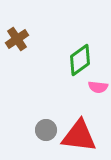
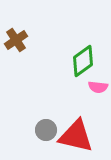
brown cross: moved 1 px left, 1 px down
green diamond: moved 3 px right, 1 px down
red triangle: moved 3 px left; rotated 6 degrees clockwise
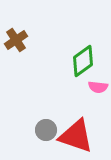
red triangle: rotated 6 degrees clockwise
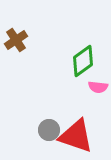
gray circle: moved 3 px right
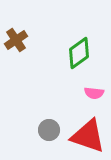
green diamond: moved 4 px left, 8 px up
pink semicircle: moved 4 px left, 6 px down
red triangle: moved 12 px right
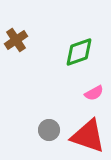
green diamond: moved 1 px up; rotated 16 degrees clockwise
pink semicircle: rotated 36 degrees counterclockwise
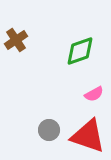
green diamond: moved 1 px right, 1 px up
pink semicircle: moved 1 px down
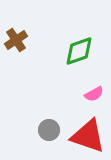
green diamond: moved 1 px left
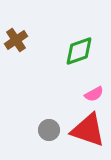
red triangle: moved 6 px up
